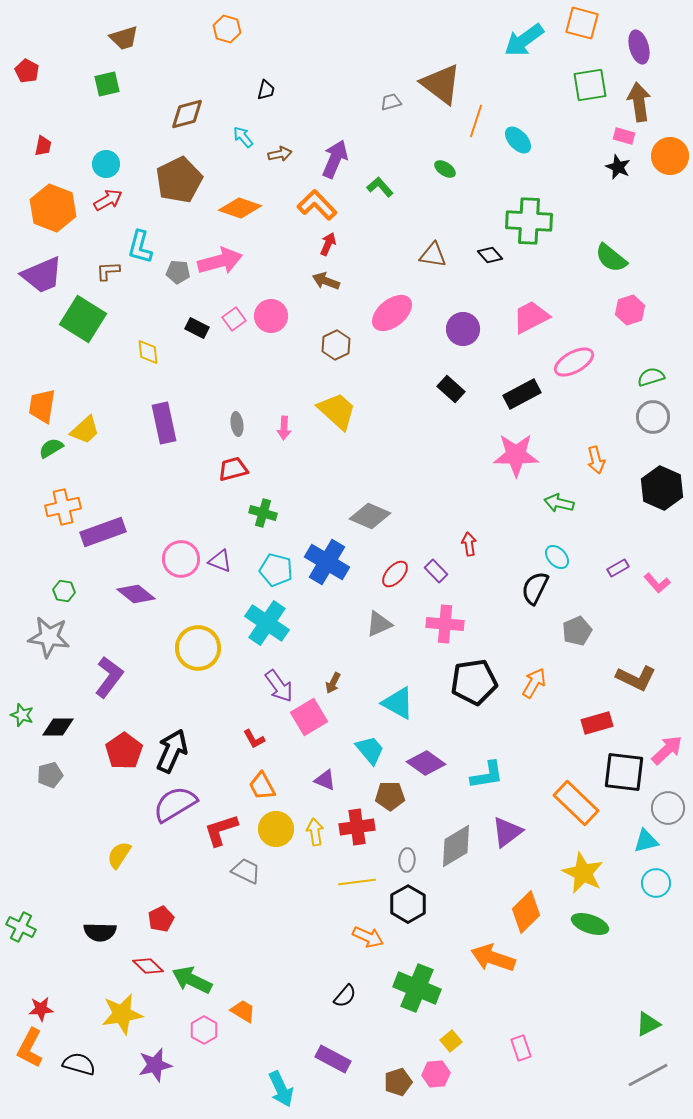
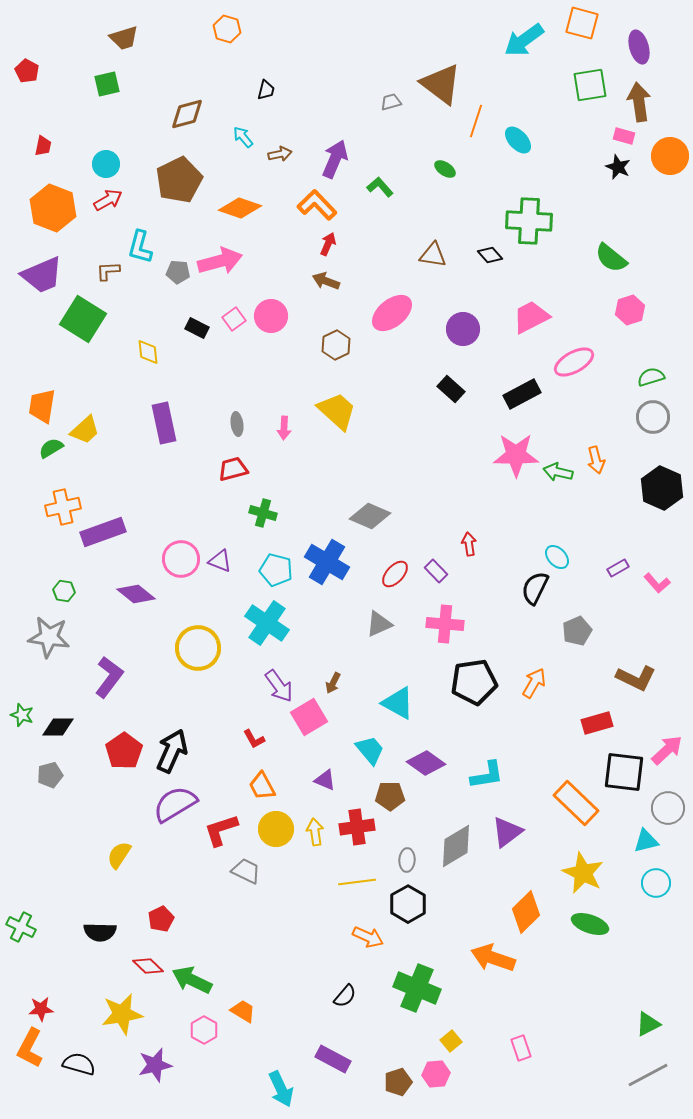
green arrow at (559, 503): moved 1 px left, 31 px up
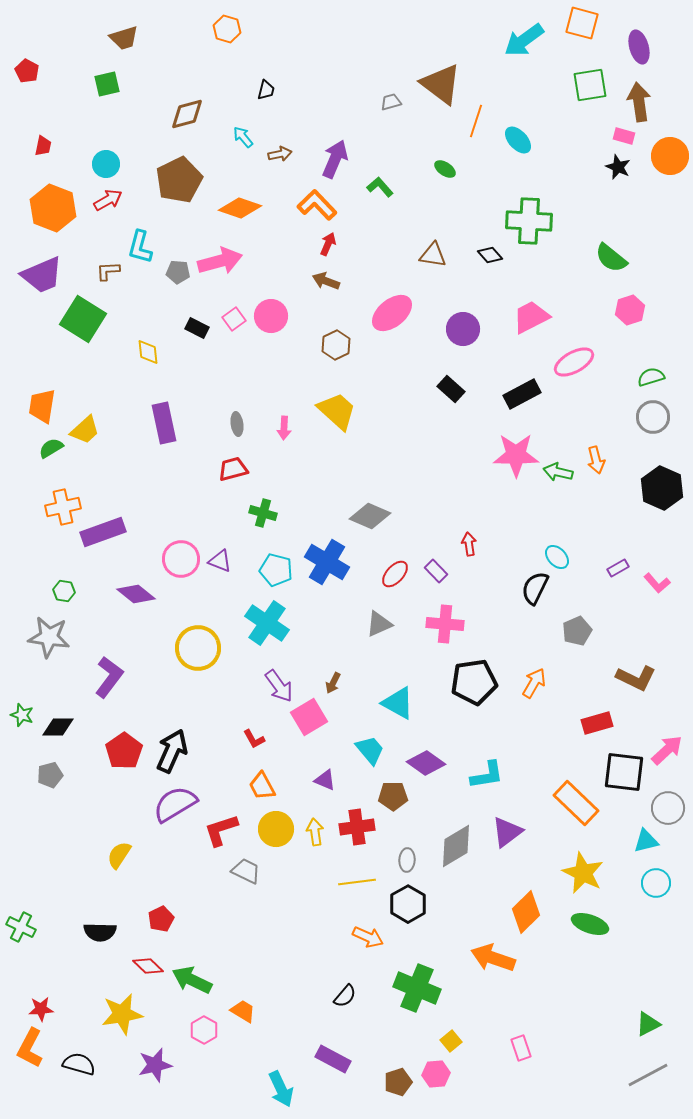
brown pentagon at (390, 796): moved 3 px right
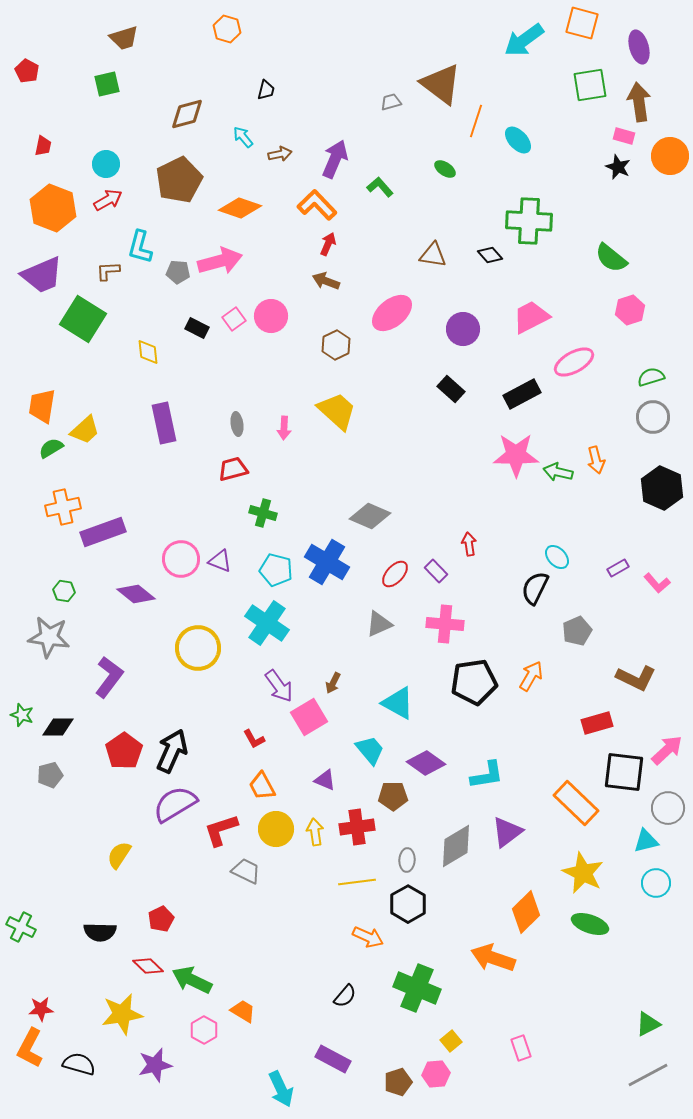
orange arrow at (534, 683): moved 3 px left, 7 px up
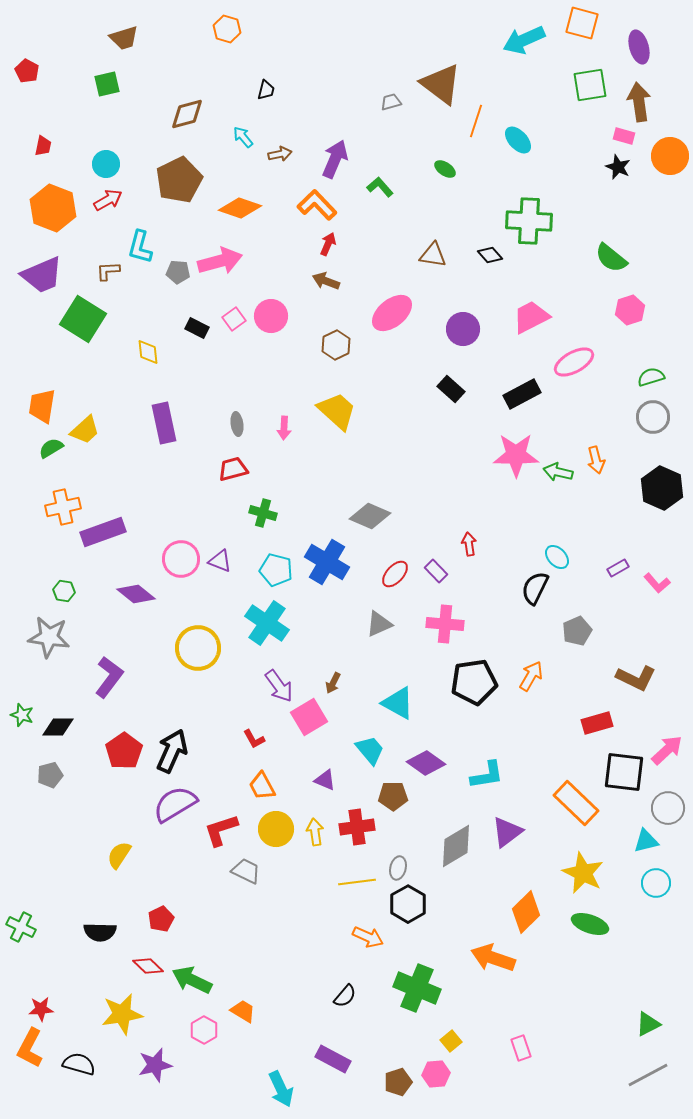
cyan arrow at (524, 40): rotated 12 degrees clockwise
gray ellipse at (407, 860): moved 9 px left, 8 px down; rotated 10 degrees clockwise
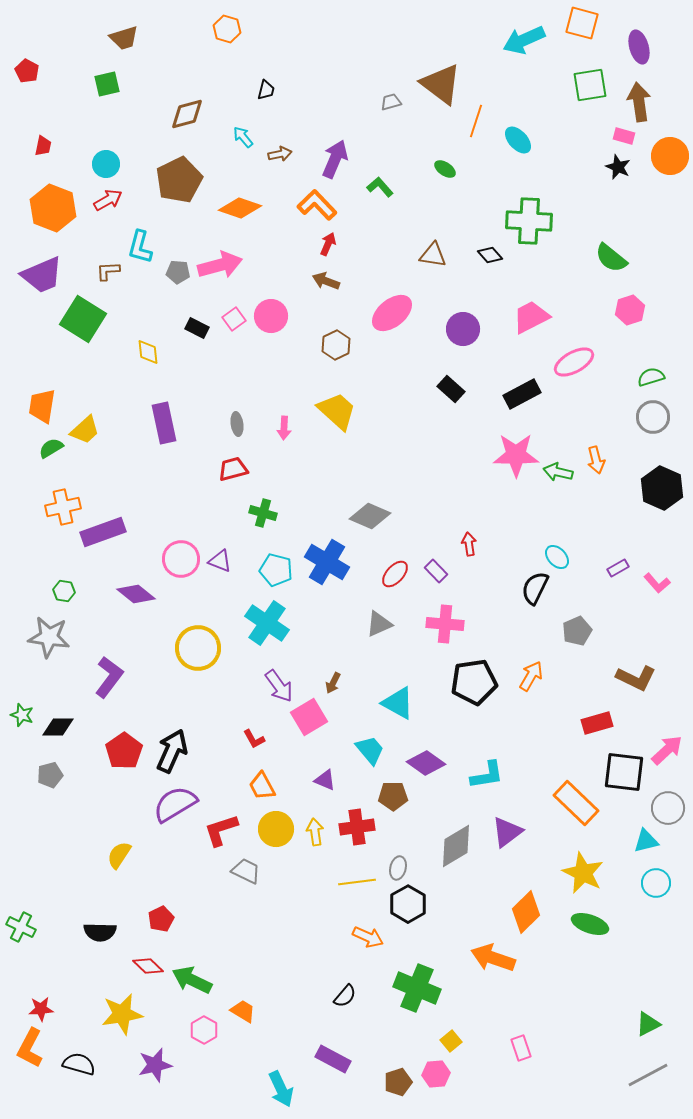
pink arrow at (220, 261): moved 4 px down
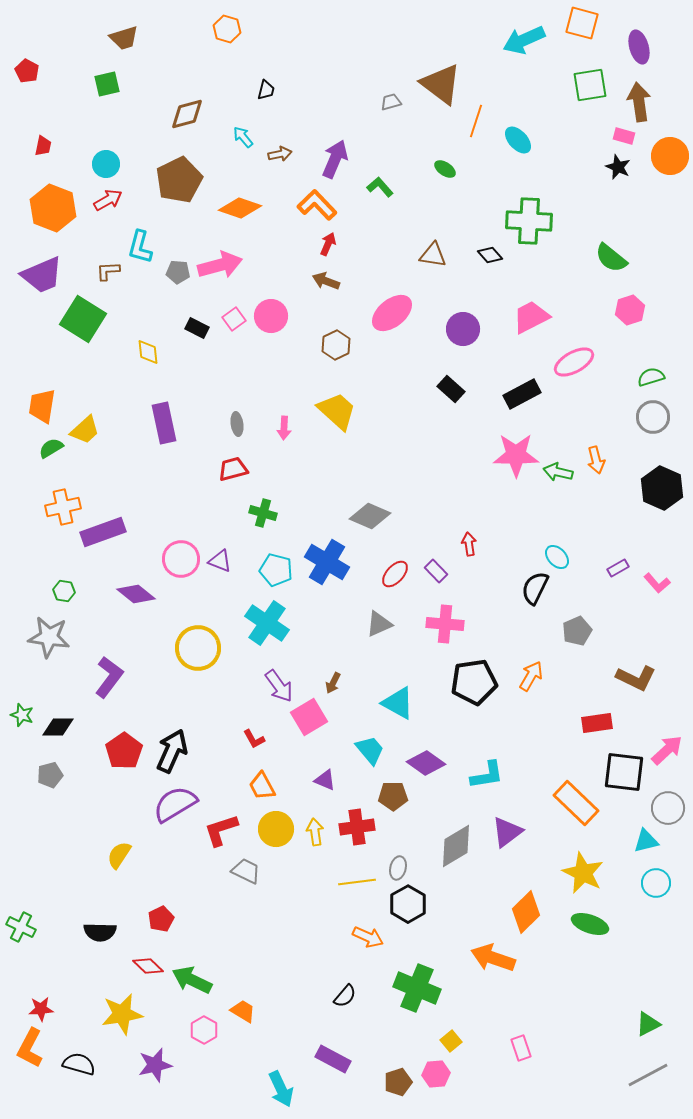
red rectangle at (597, 723): rotated 8 degrees clockwise
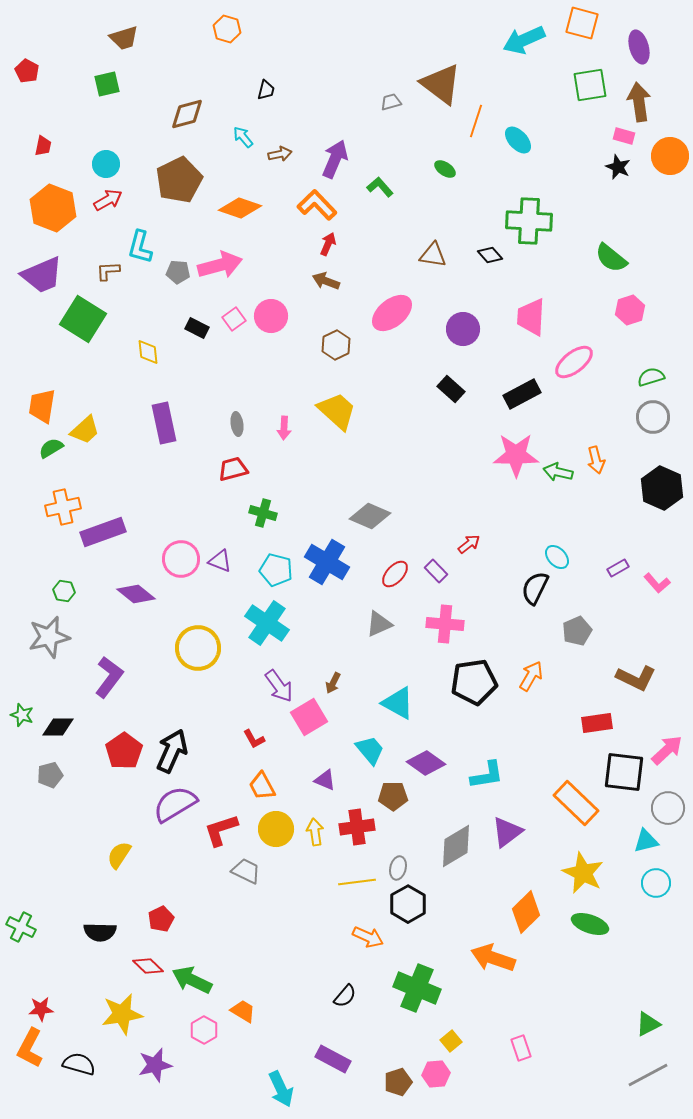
pink trapezoid at (531, 317): rotated 60 degrees counterclockwise
pink ellipse at (574, 362): rotated 9 degrees counterclockwise
red arrow at (469, 544): rotated 60 degrees clockwise
gray star at (49, 637): rotated 21 degrees counterclockwise
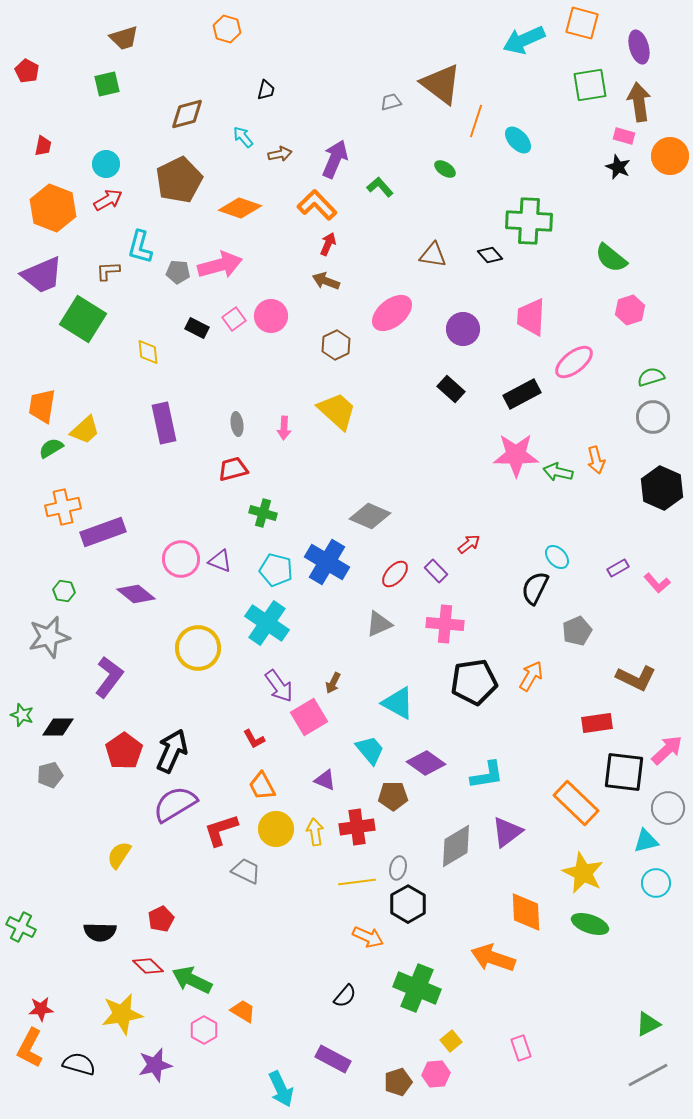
orange diamond at (526, 912): rotated 48 degrees counterclockwise
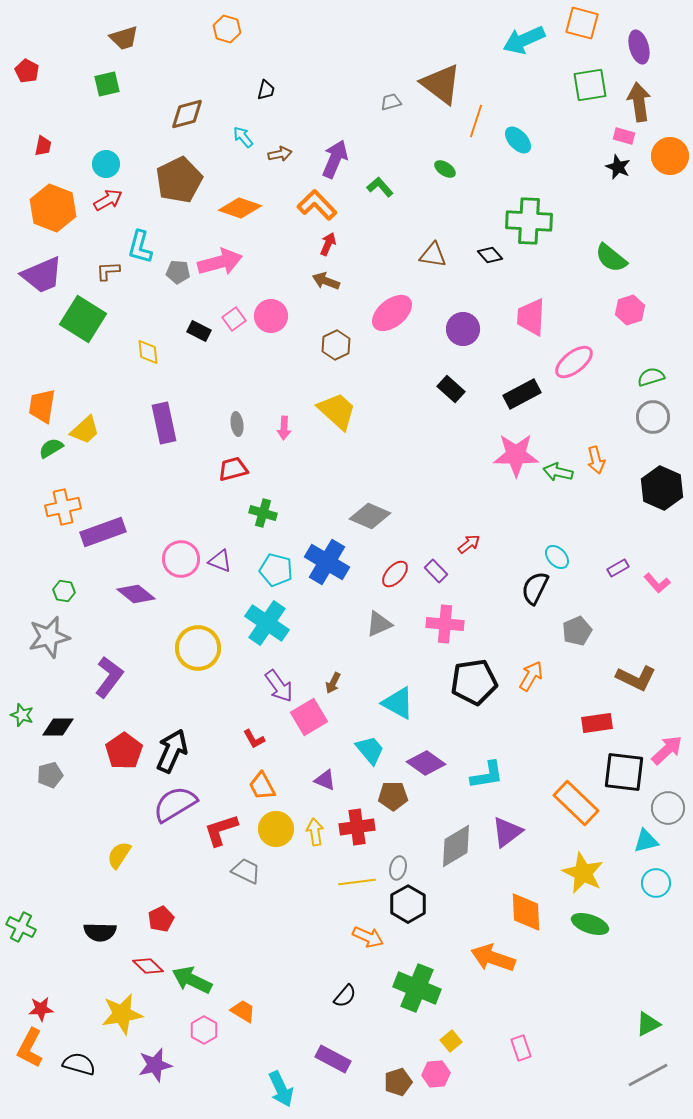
pink arrow at (220, 265): moved 3 px up
black rectangle at (197, 328): moved 2 px right, 3 px down
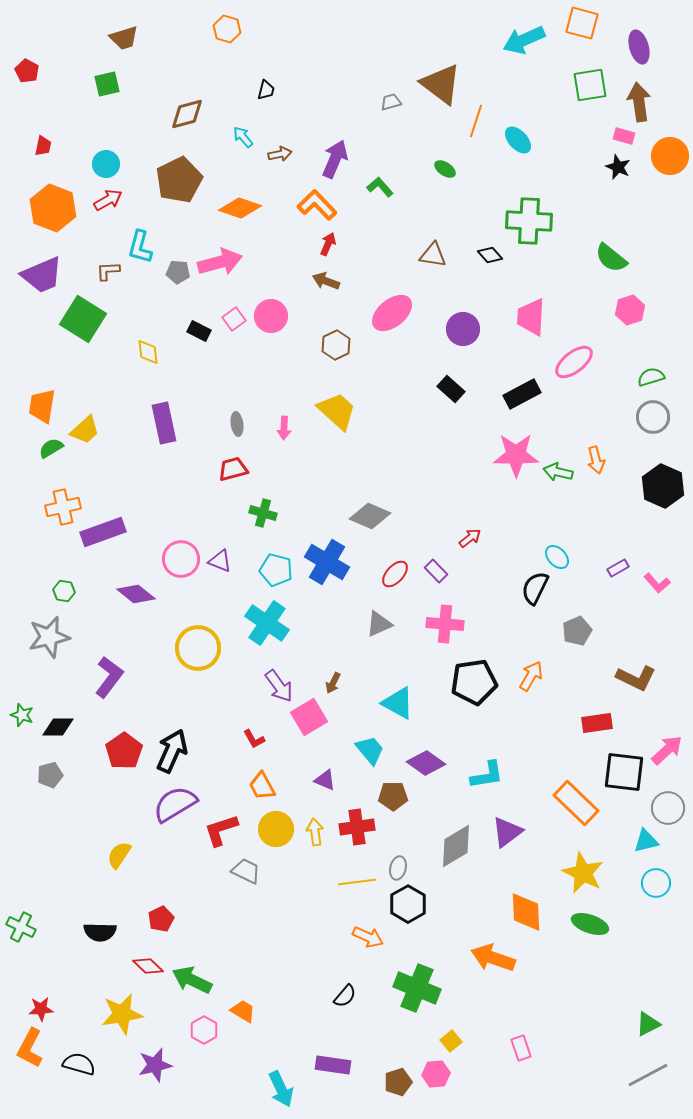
black hexagon at (662, 488): moved 1 px right, 2 px up
red arrow at (469, 544): moved 1 px right, 6 px up
purple rectangle at (333, 1059): moved 6 px down; rotated 20 degrees counterclockwise
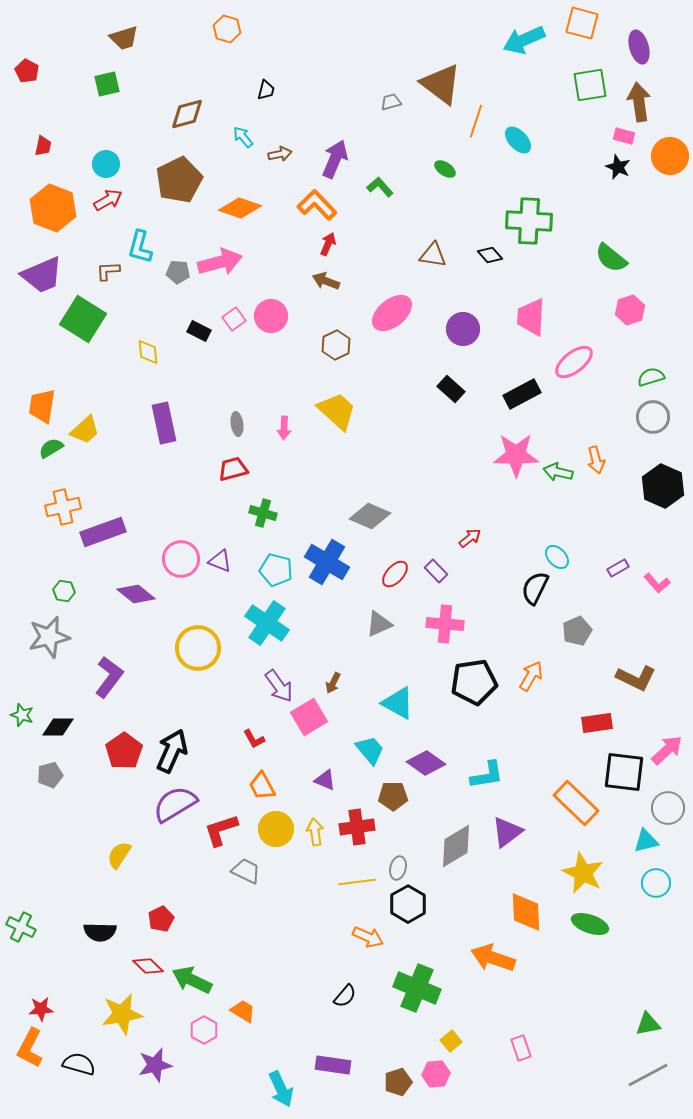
green triangle at (648, 1024): rotated 16 degrees clockwise
